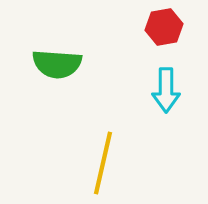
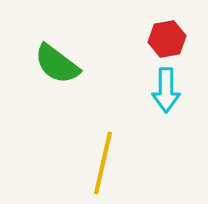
red hexagon: moved 3 px right, 12 px down
green semicircle: rotated 33 degrees clockwise
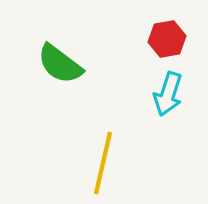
green semicircle: moved 3 px right
cyan arrow: moved 2 px right, 4 px down; rotated 18 degrees clockwise
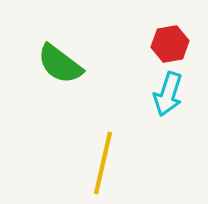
red hexagon: moved 3 px right, 5 px down
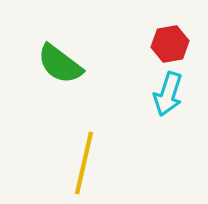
yellow line: moved 19 px left
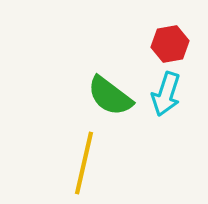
green semicircle: moved 50 px right, 32 px down
cyan arrow: moved 2 px left
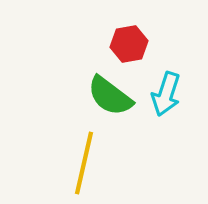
red hexagon: moved 41 px left
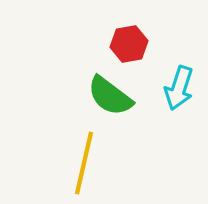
cyan arrow: moved 13 px right, 6 px up
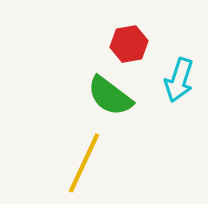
cyan arrow: moved 8 px up
yellow line: rotated 12 degrees clockwise
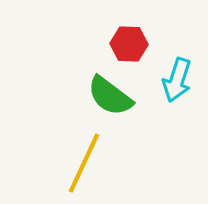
red hexagon: rotated 12 degrees clockwise
cyan arrow: moved 2 px left
